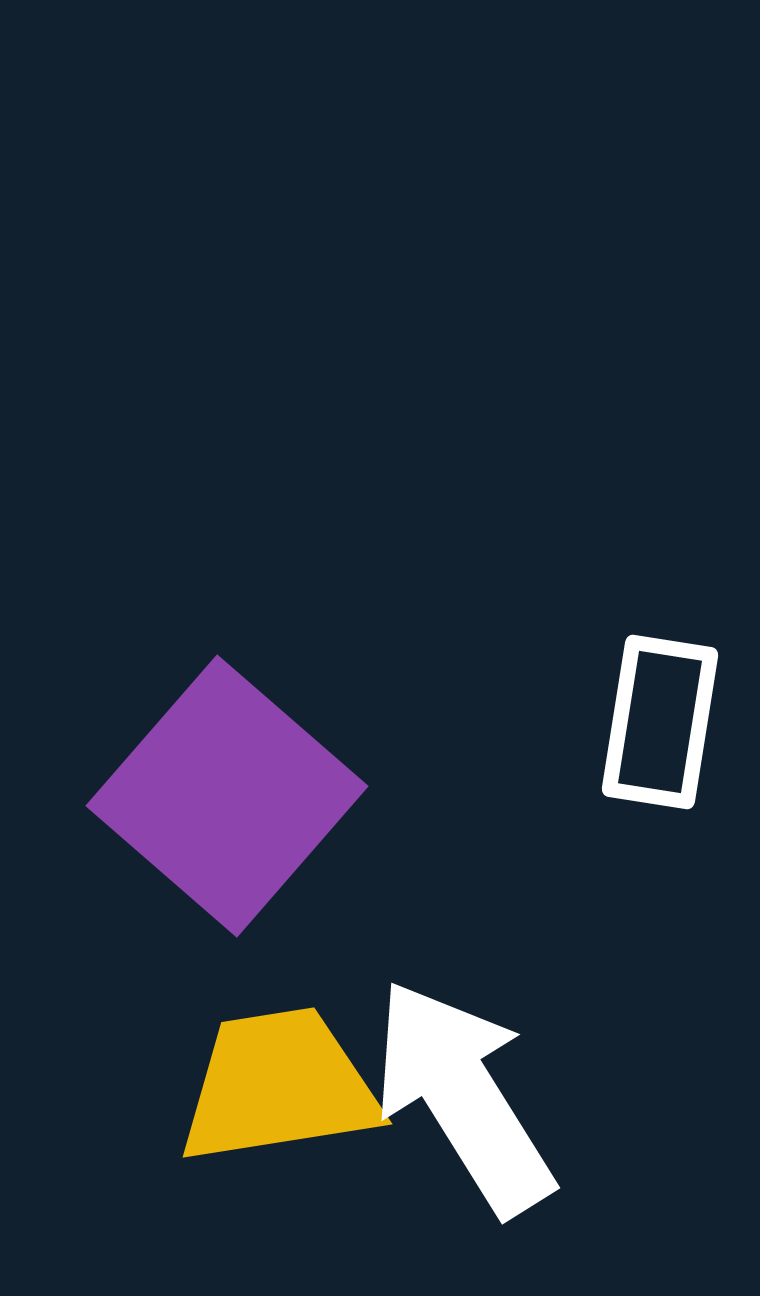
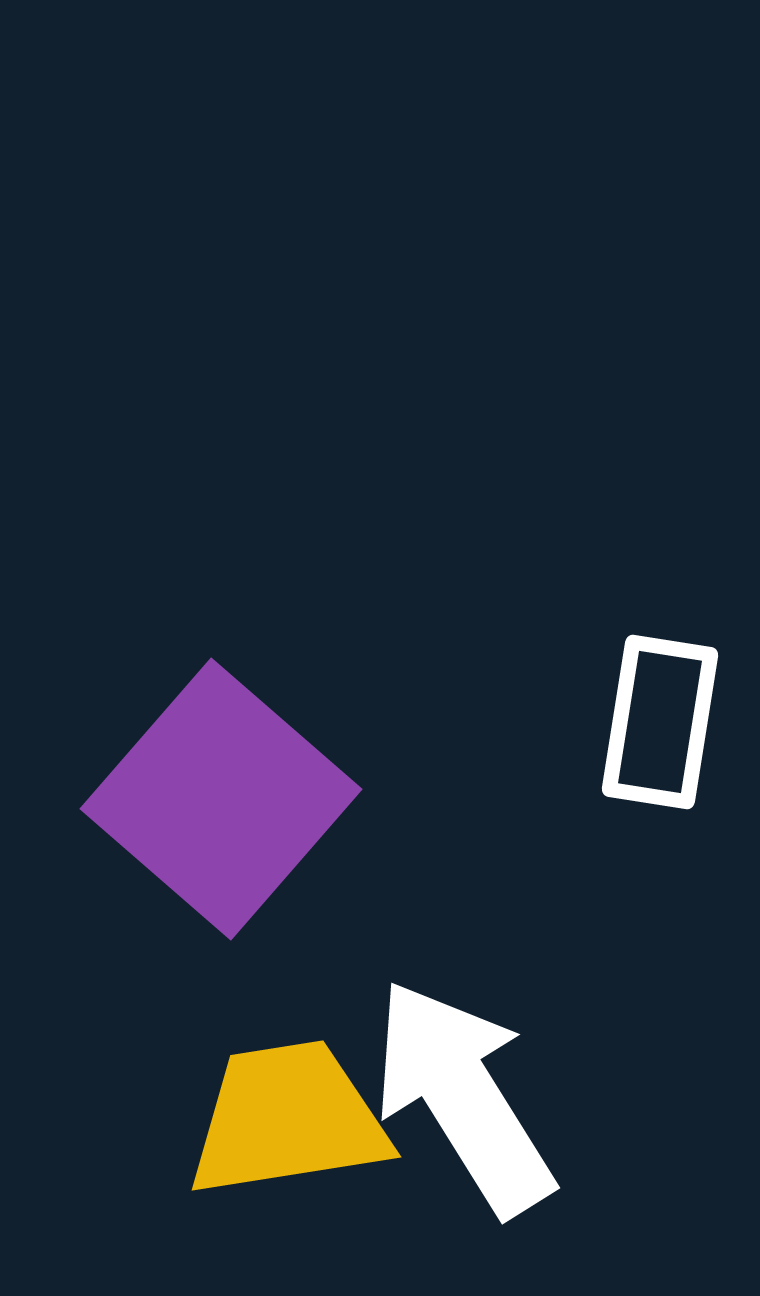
purple square: moved 6 px left, 3 px down
yellow trapezoid: moved 9 px right, 33 px down
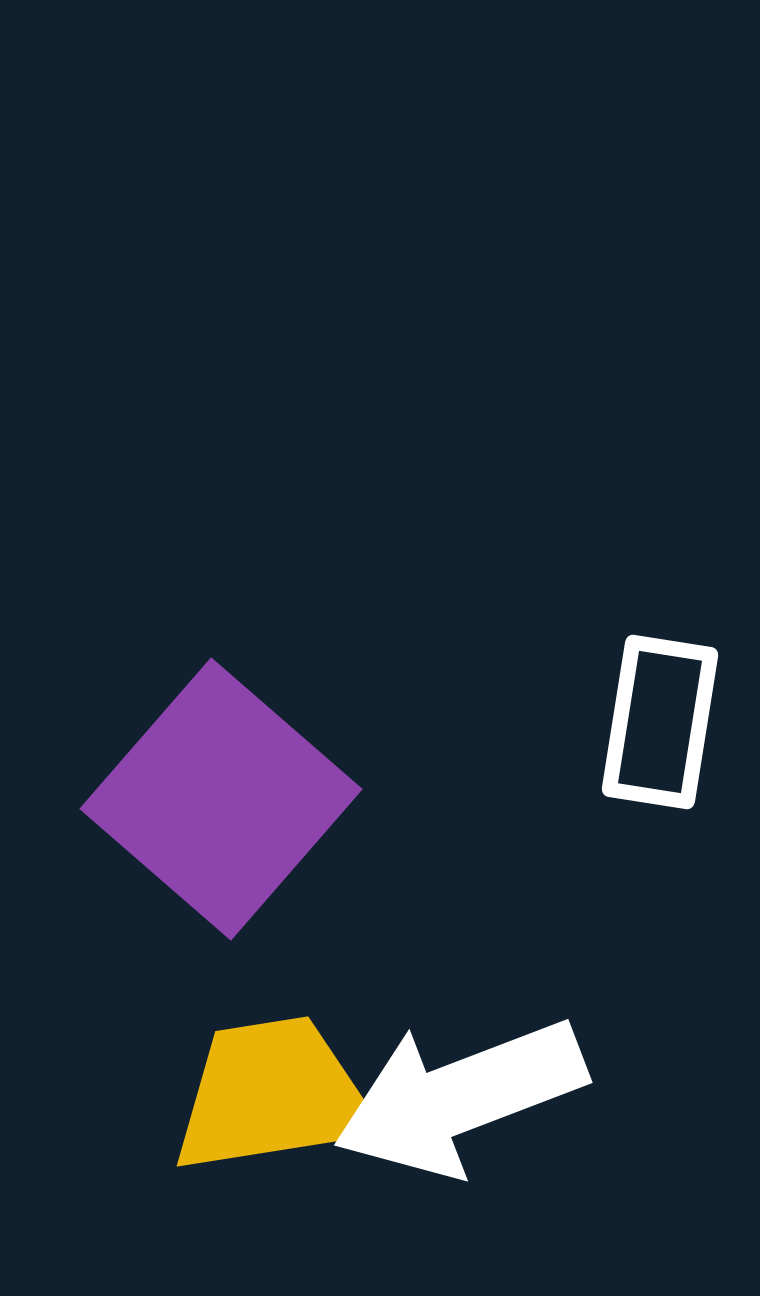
white arrow: moved 3 px left; rotated 79 degrees counterclockwise
yellow trapezoid: moved 15 px left, 24 px up
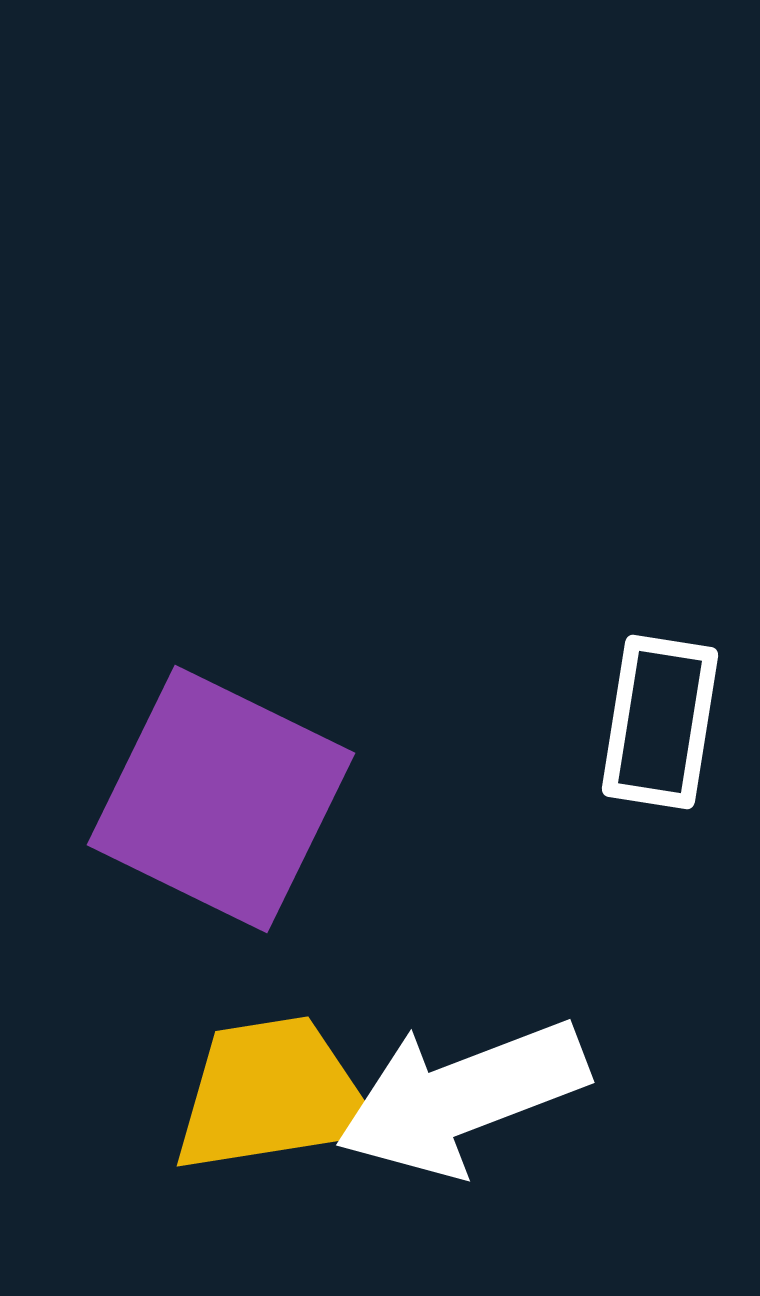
purple square: rotated 15 degrees counterclockwise
white arrow: moved 2 px right
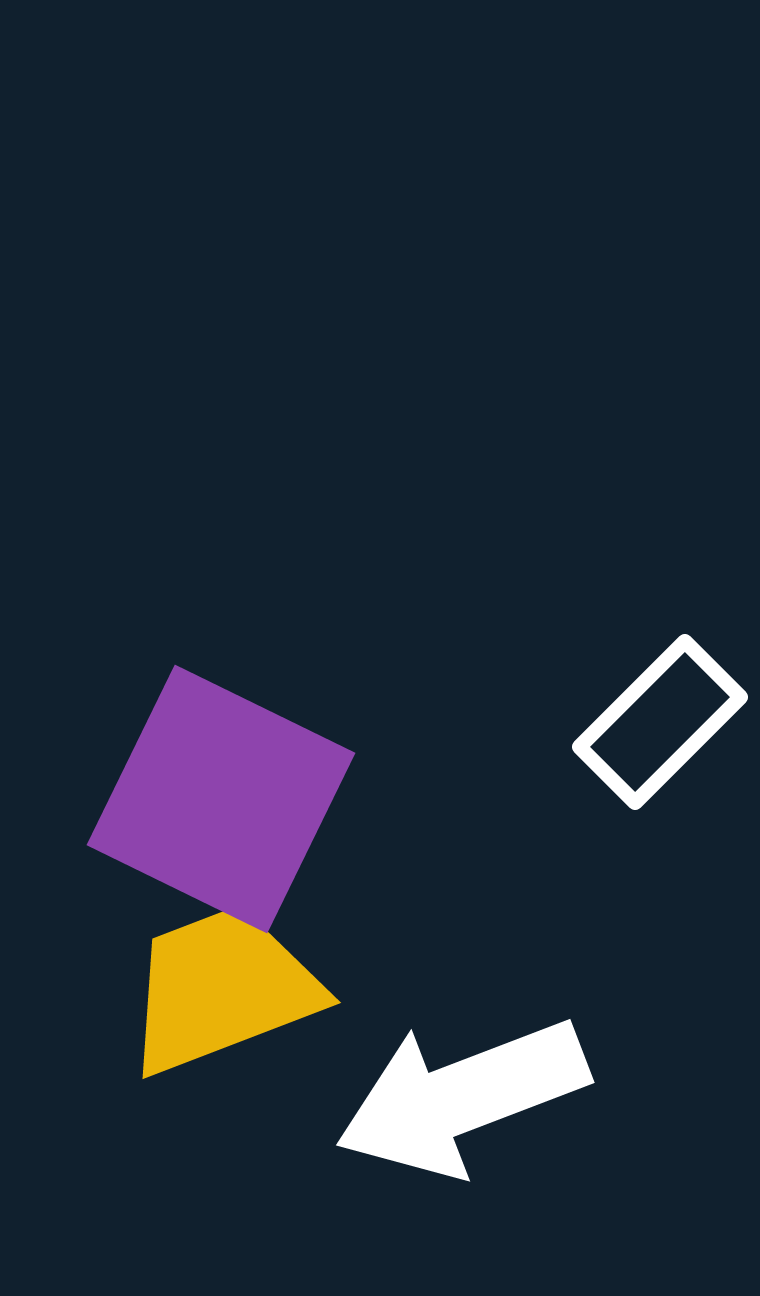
white rectangle: rotated 36 degrees clockwise
yellow trapezoid: moved 51 px left, 106 px up; rotated 12 degrees counterclockwise
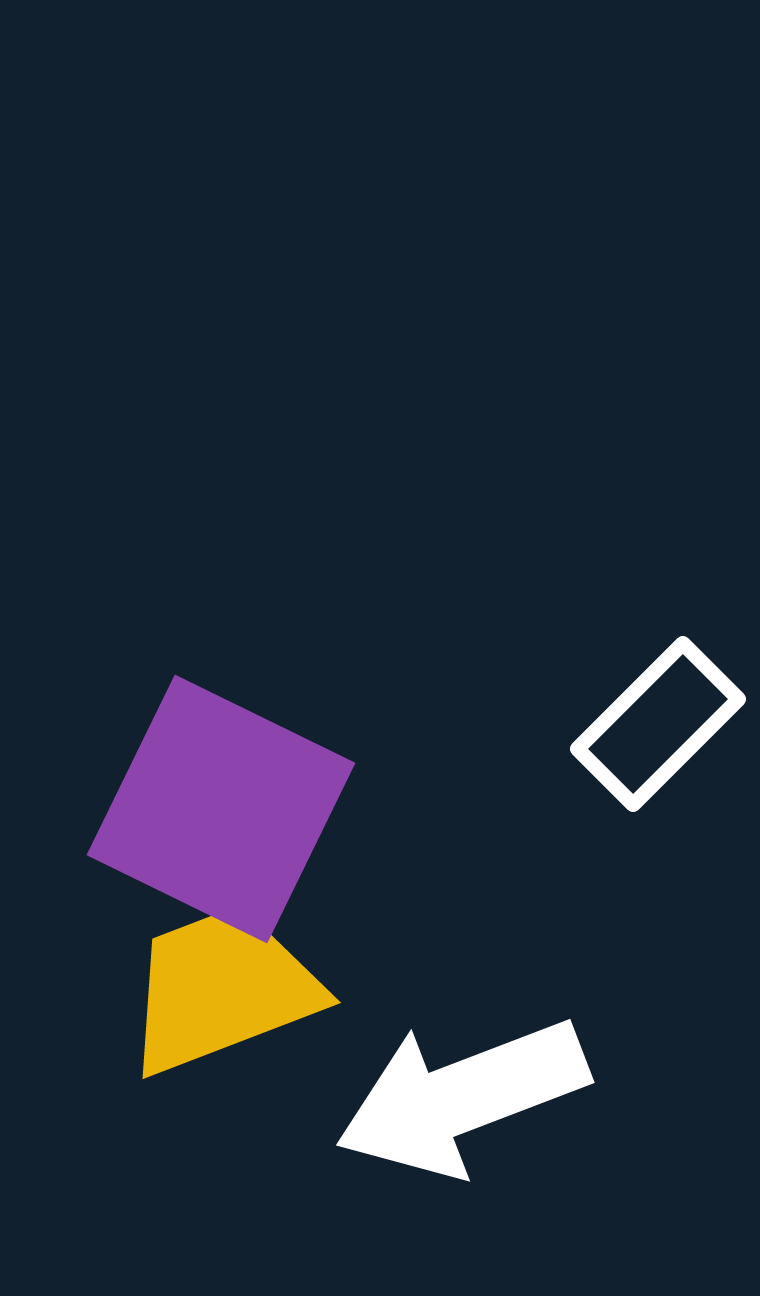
white rectangle: moved 2 px left, 2 px down
purple square: moved 10 px down
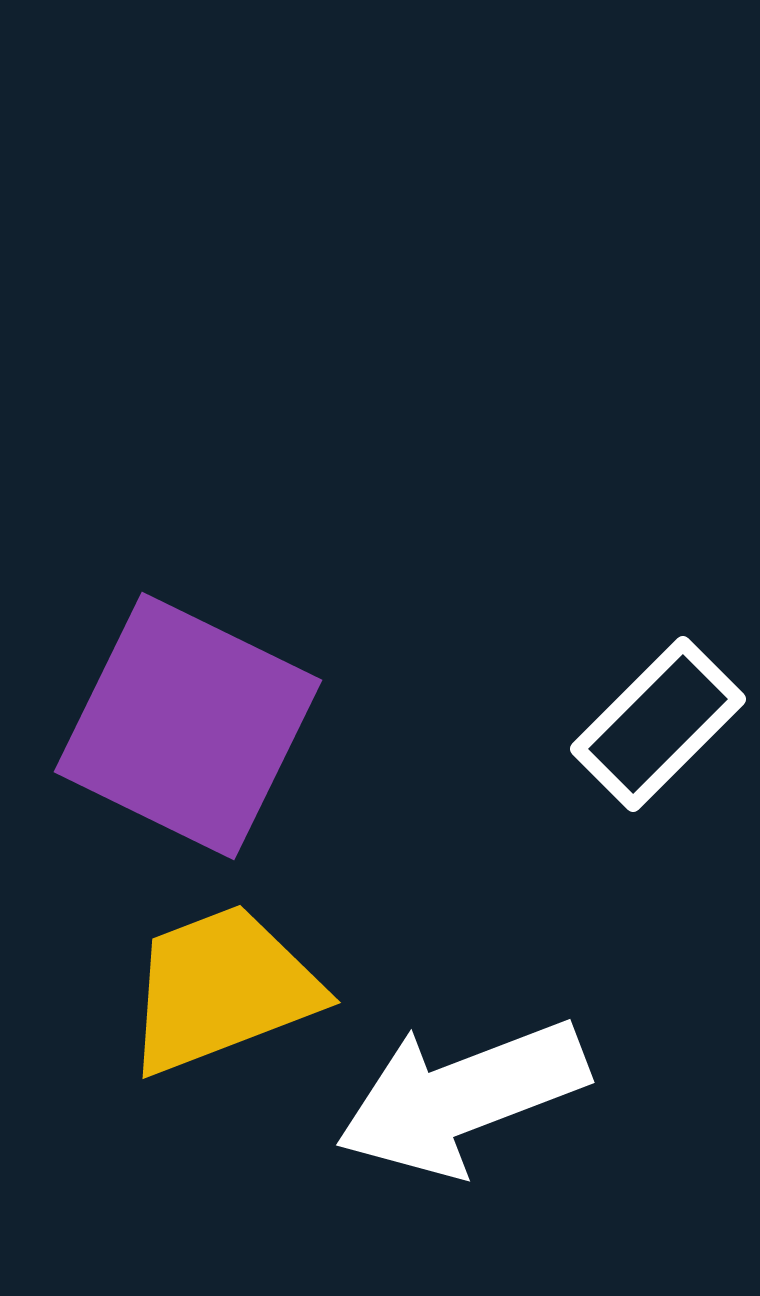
purple square: moved 33 px left, 83 px up
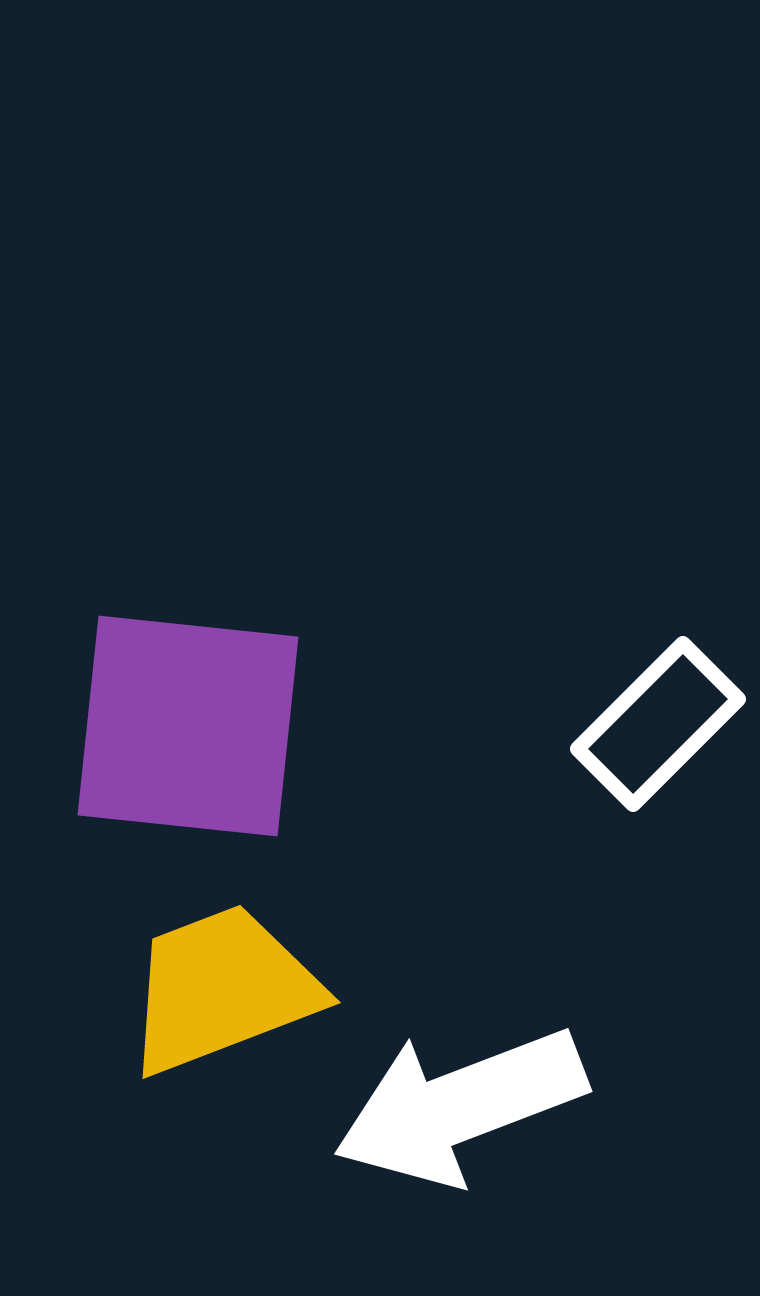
purple square: rotated 20 degrees counterclockwise
white arrow: moved 2 px left, 9 px down
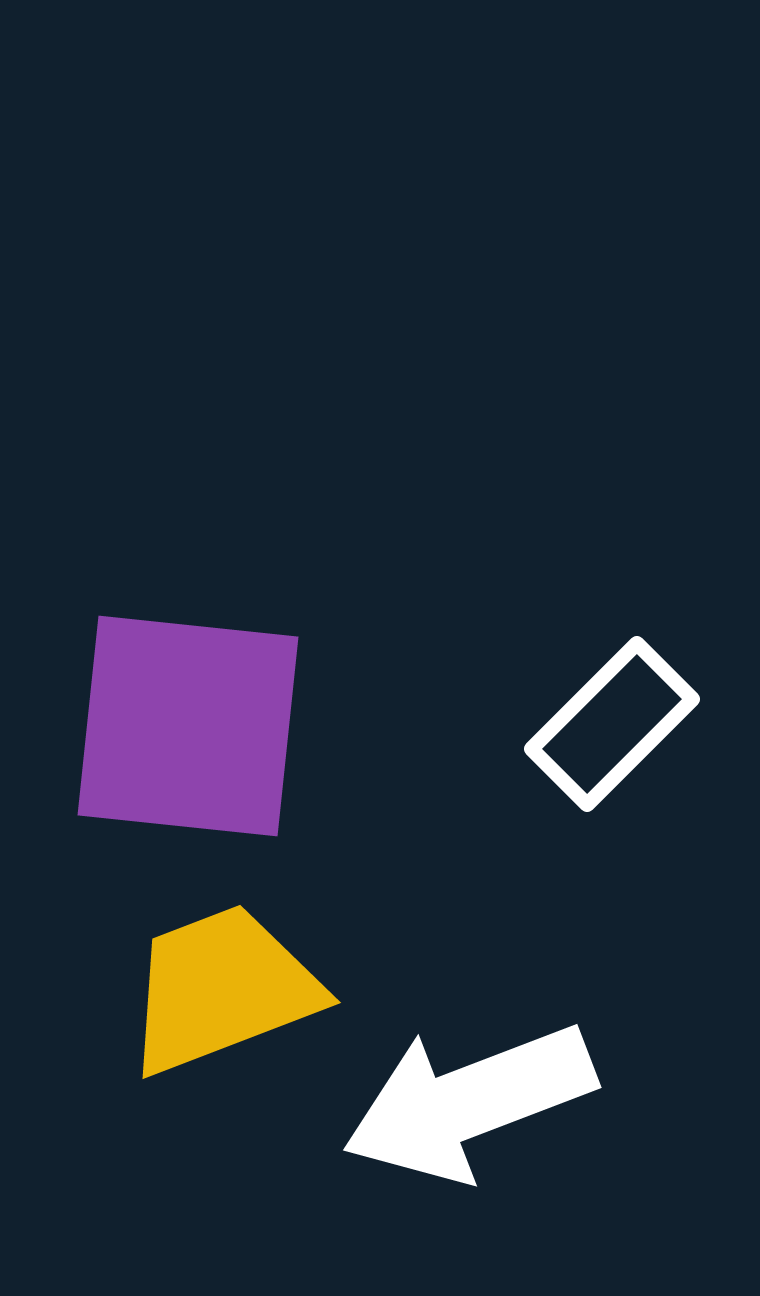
white rectangle: moved 46 px left
white arrow: moved 9 px right, 4 px up
